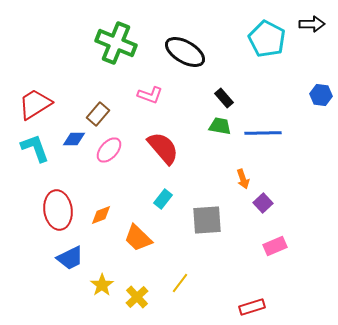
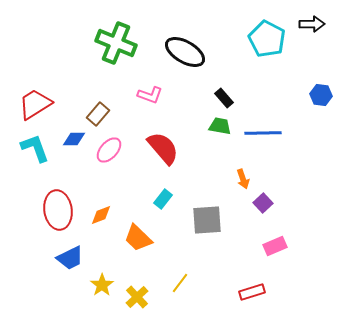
red rectangle: moved 15 px up
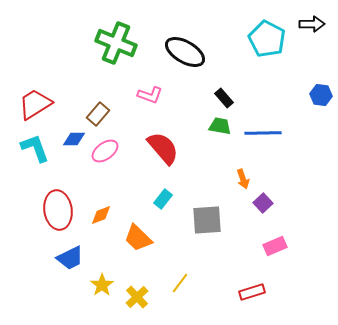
pink ellipse: moved 4 px left, 1 px down; rotated 12 degrees clockwise
